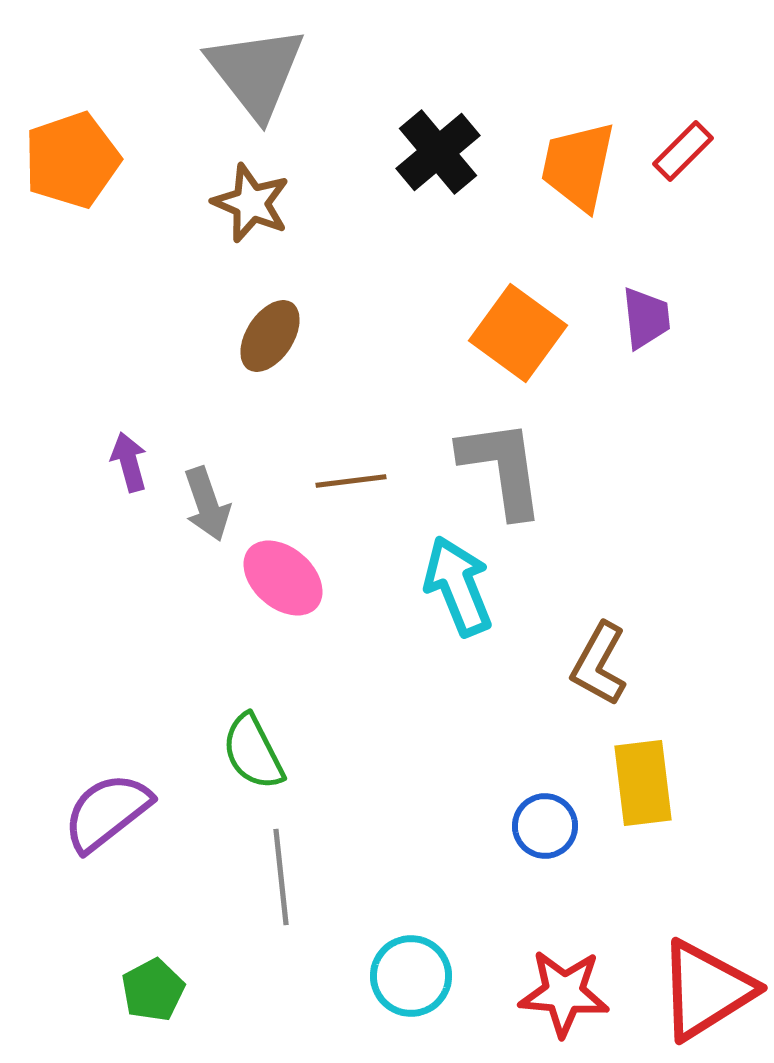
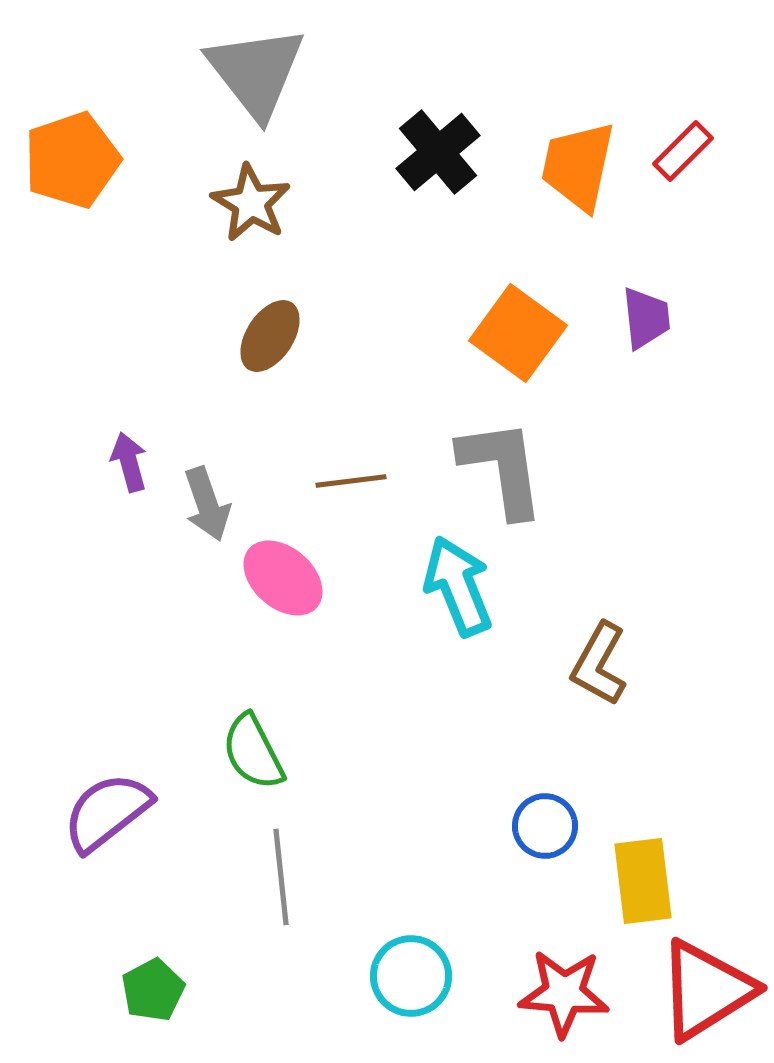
brown star: rotated 8 degrees clockwise
yellow rectangle: moved 98 px down
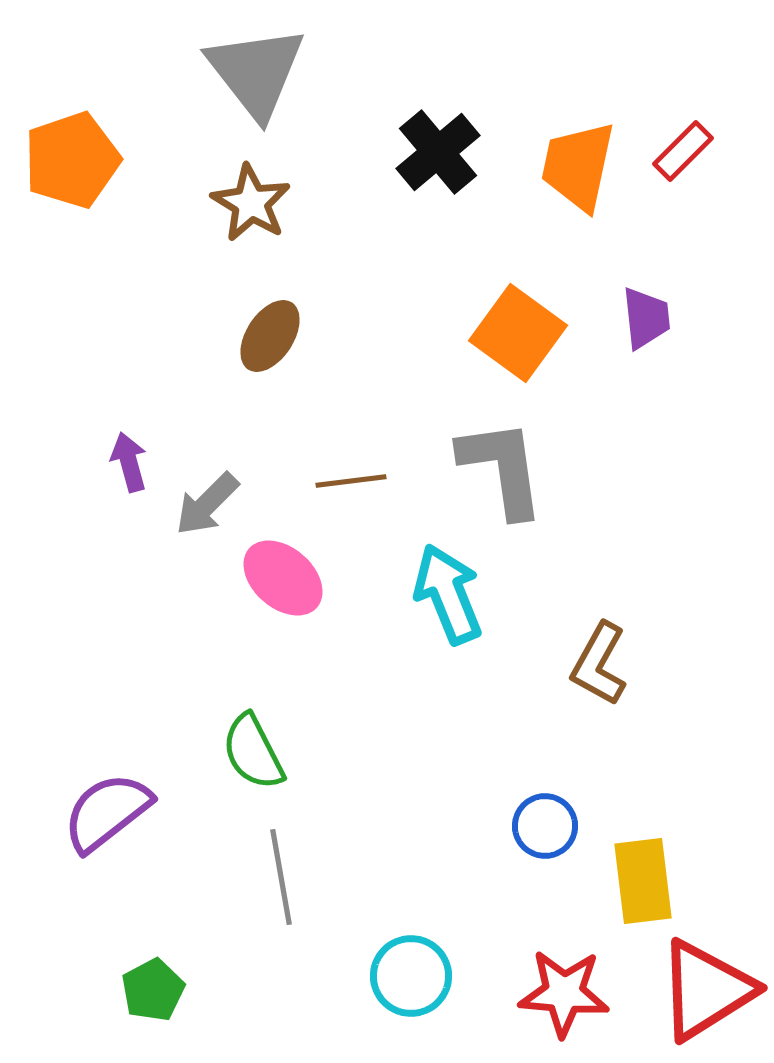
gray arrow: rotated 64 degrees clockwise
cyan arrow: moved 10 px left, 8 px down
gray line: rotated 4 degrees counterclockwise
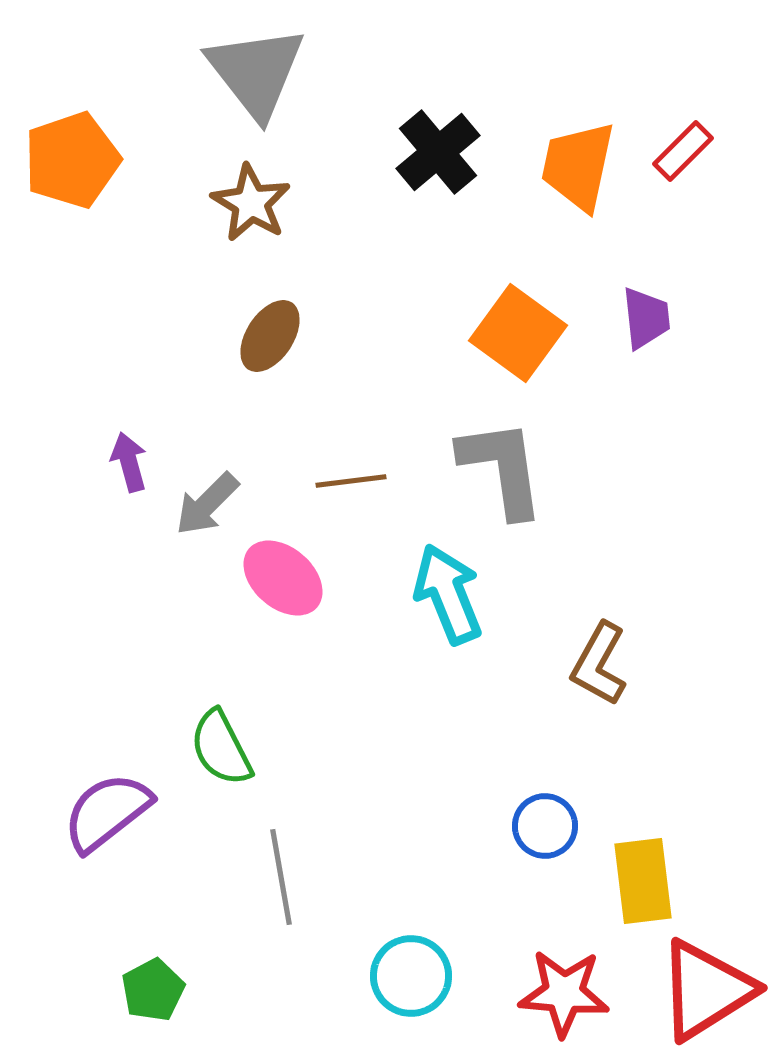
green semicircle: moved 32 px left, 4 px up
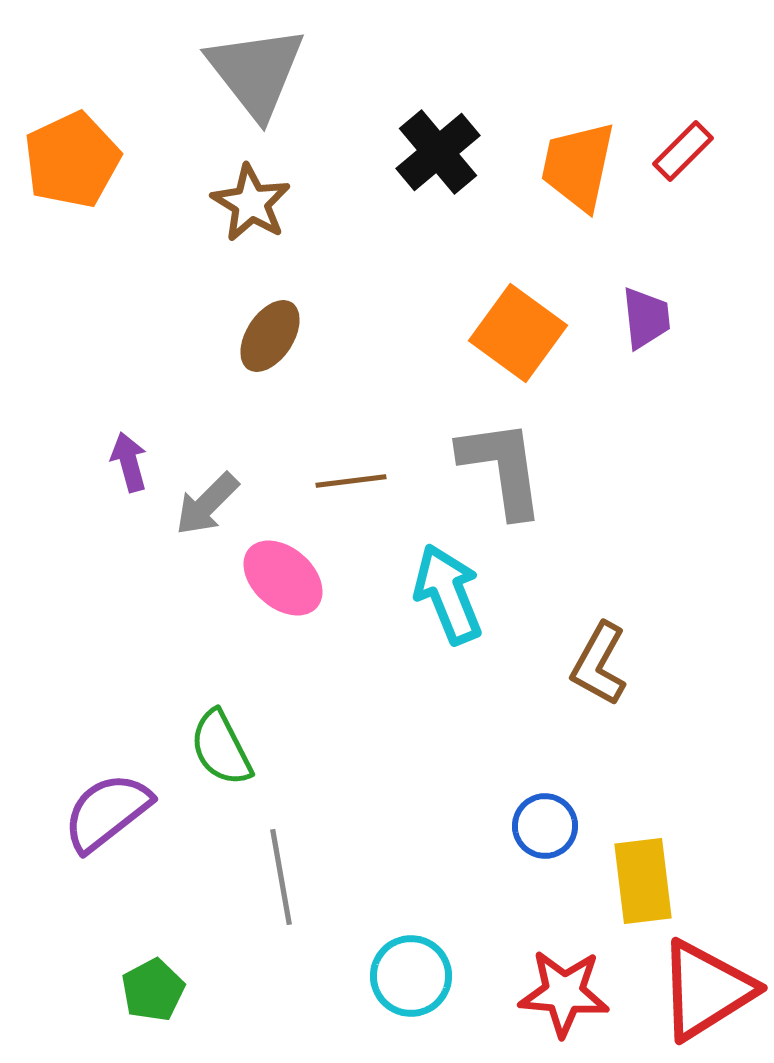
orange pentagon: rotated 6 degrees counterclockwise
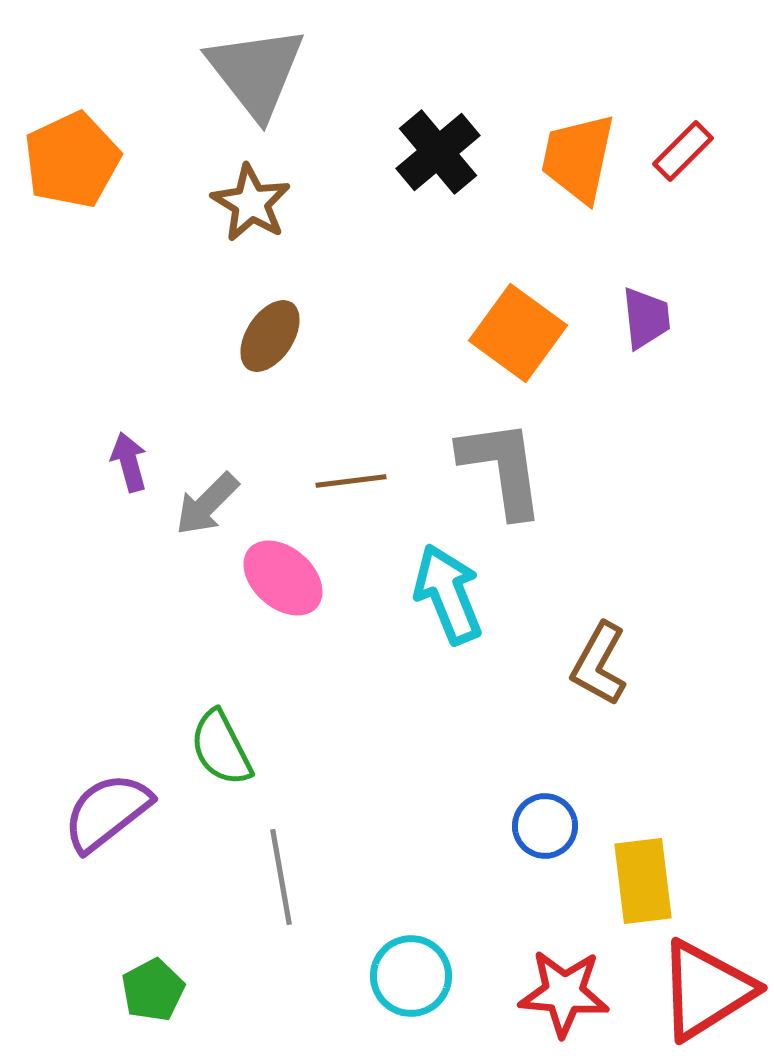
orange trapezoid: moved 8 px up
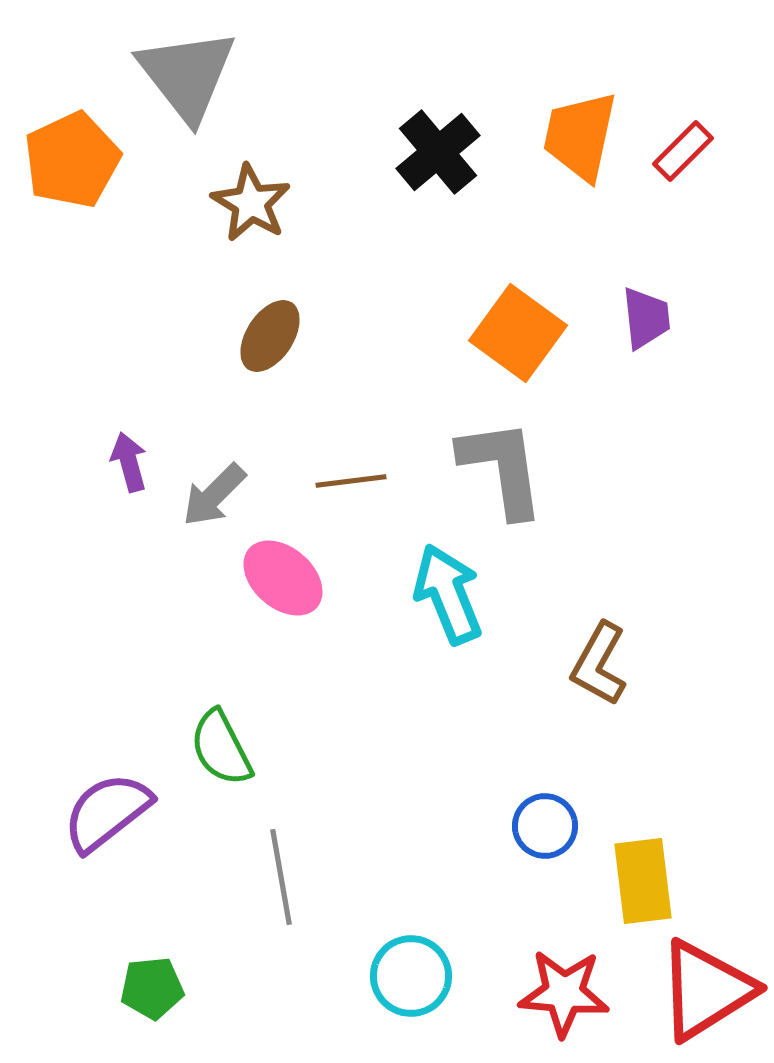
gray triangle: moved 69 px left, 3 px down
orange trapezoid: moved 2 px right, 22 px up
gray arrow: moved 7 px right, 9 px up
green pentagon: moved 1 px left, 2 px up; rotated 22 degrees clockwise
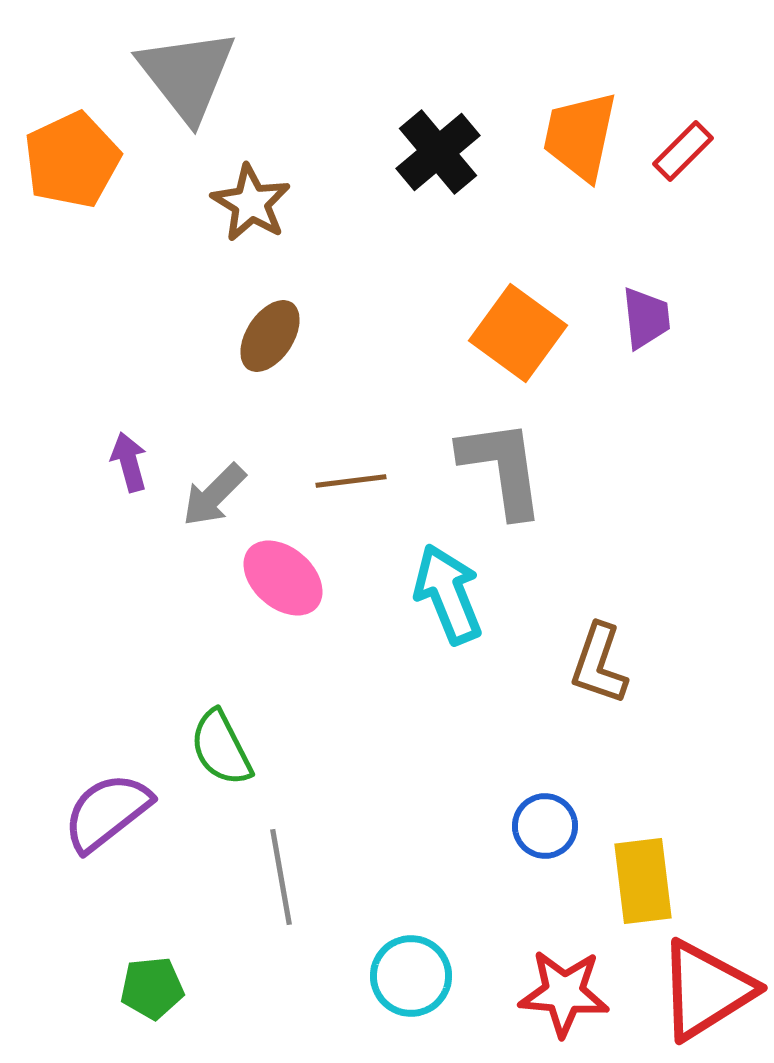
brown L-shape: rotated 10 degrees counterclockwise
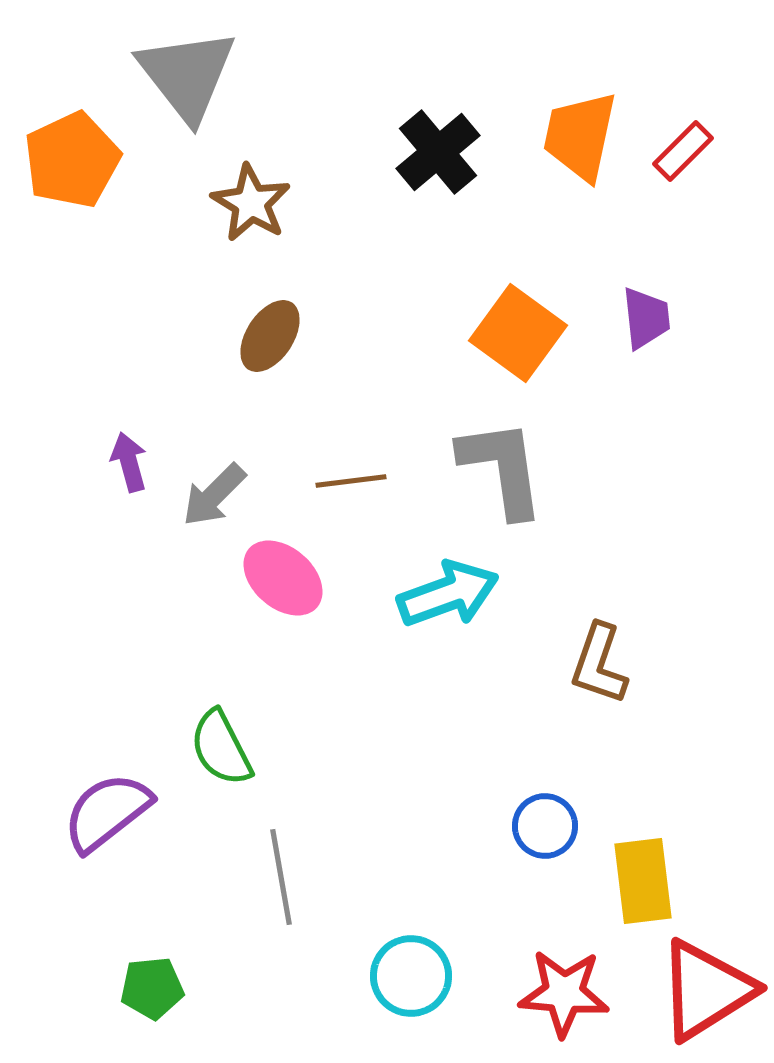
cyan arrow: rotated 92 degrees clockwise
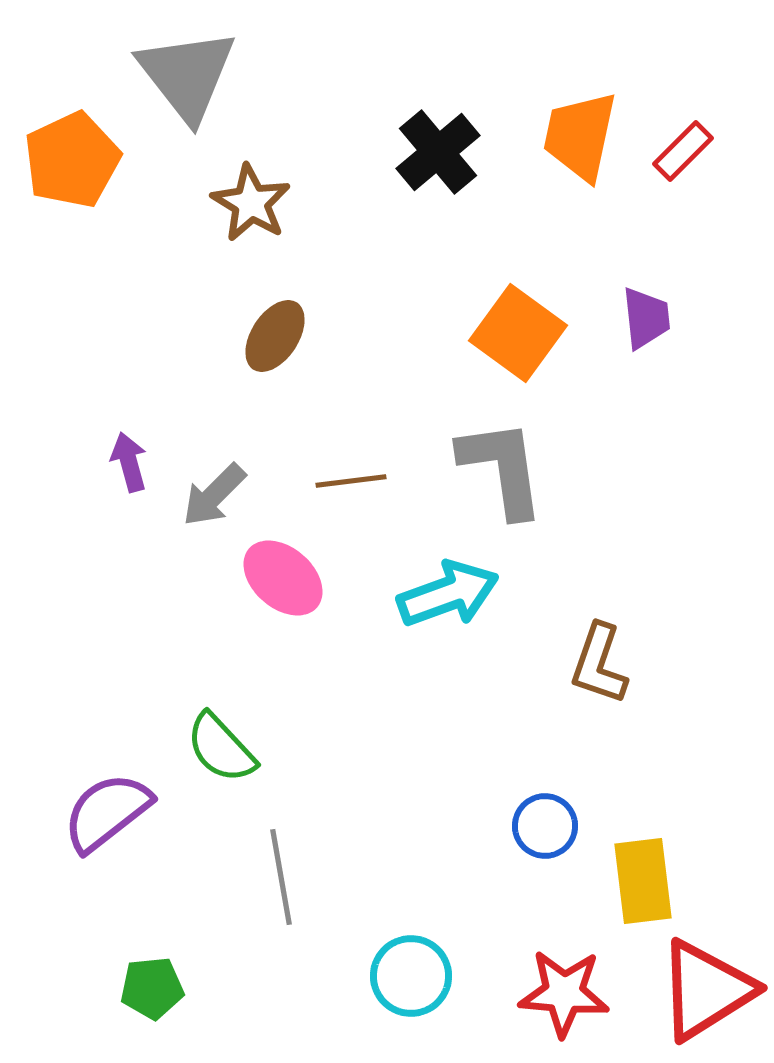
brown ellipse: moved 5 px right
green semicircle: rotated 16 degrees counterclockwise
